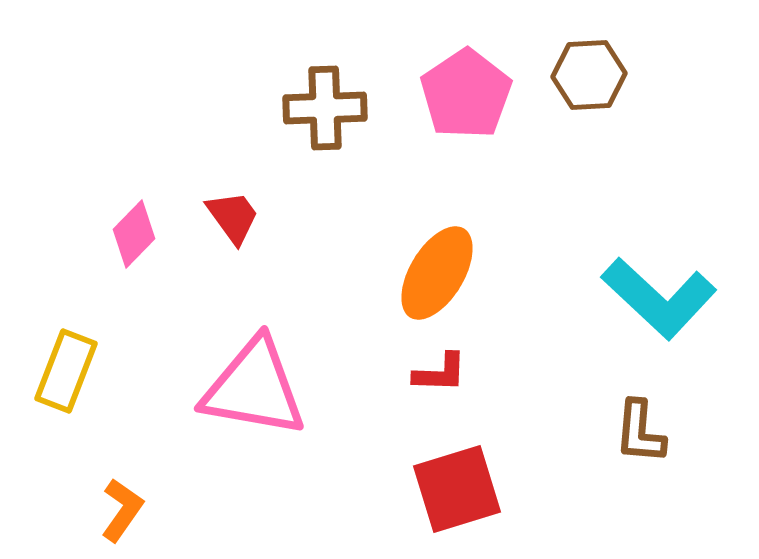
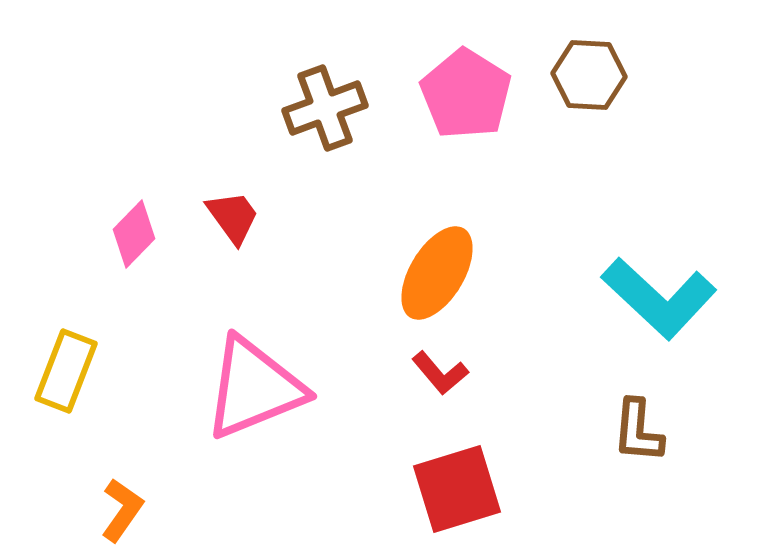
brown hexagon: rotated 6 degrees clockwise
pink pentagon: rotated 6 degrees counterclockwise
brown cross: rotated 18 degrees counterclockwise
red L-shape: rotated 48 degrees clockwise
pink triangle: rotated 32 degrees counterclockwise
brown L-shape: moved 2 px left, 1 px up
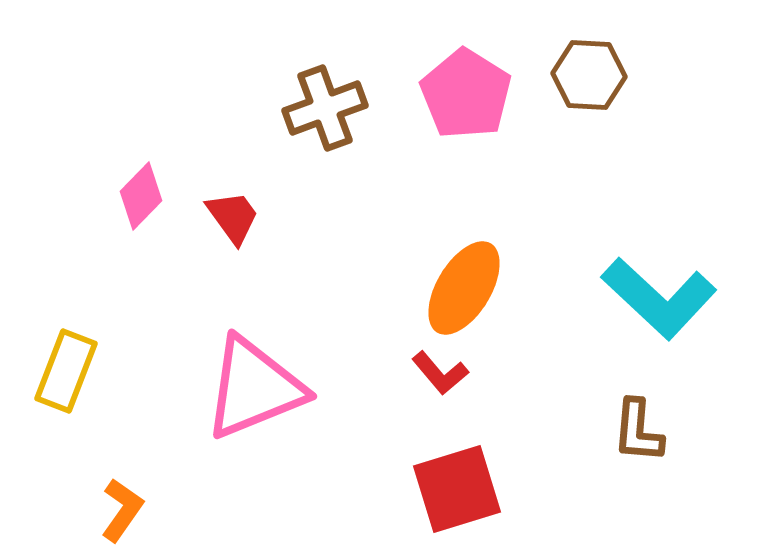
pink diamond: moved 7 px right, 38 px up
orange ellipse: moved 27 px right, 15 px down
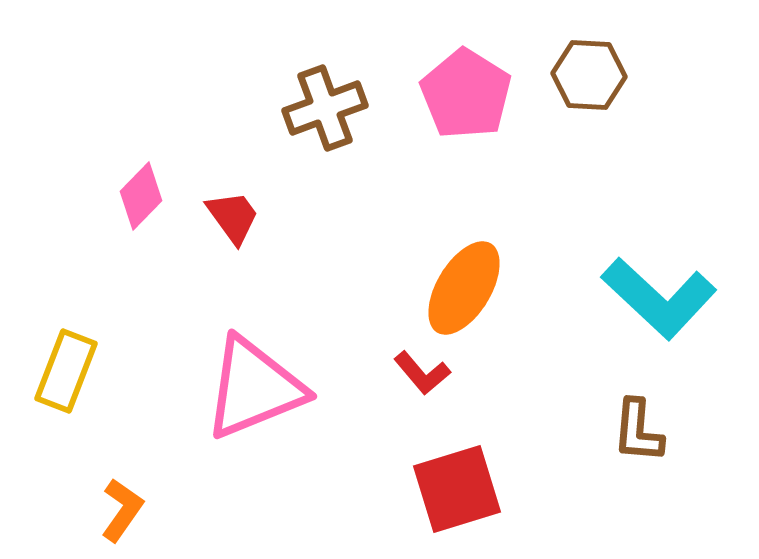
red L-shape: moved 18 px left
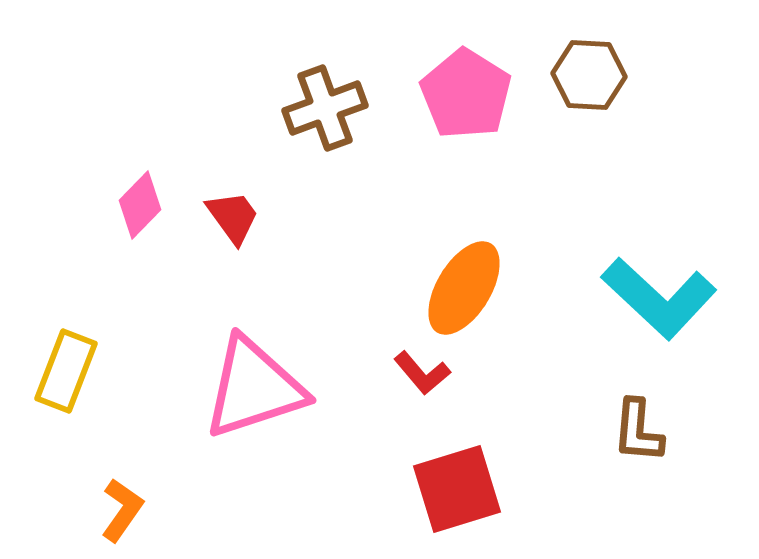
pink diamond: moved 1 px left, 9 px down
pink triangle: rotated 4 degrees clockwise
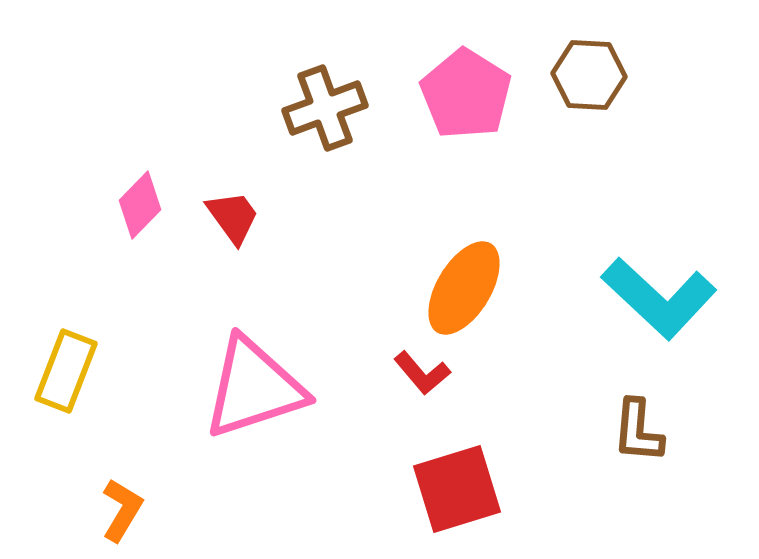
orange L-shape: rotated 4 degrees counterclockwise
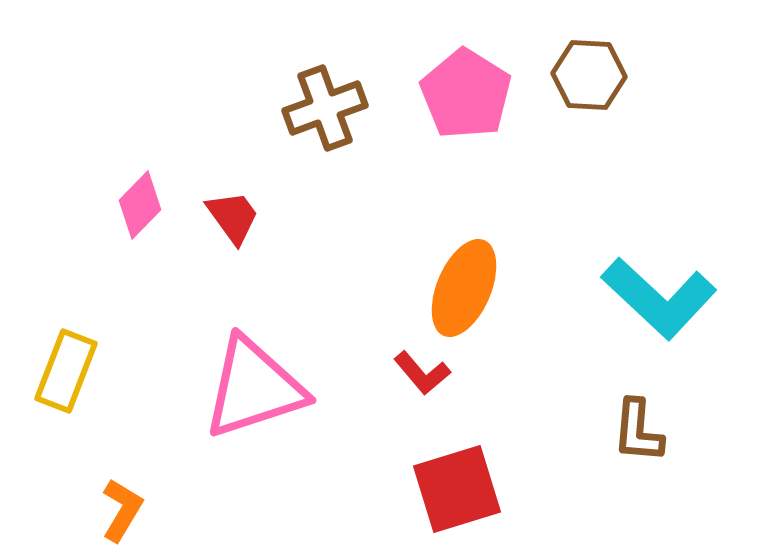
orange ellipse: rotated 8 degrees counterclockwise
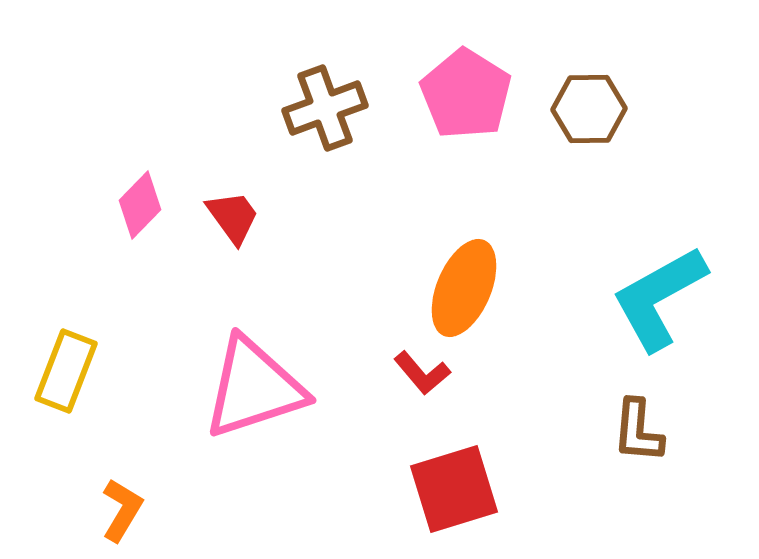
brown hexagon: moved 34 px down; rotated 4 degrees counterclockwise
cyan L-shape: rotated 108 degrees clockwise
red square: moved 3 px left
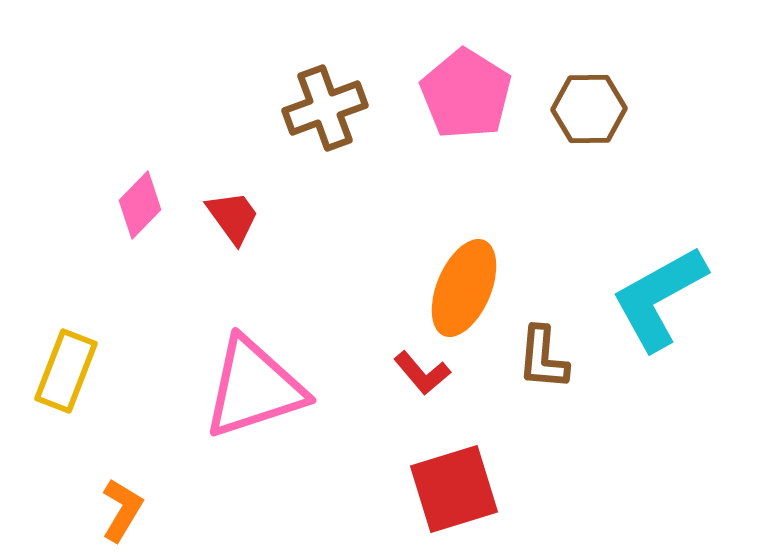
brown L-shape: moved 95 px left, 73 px up
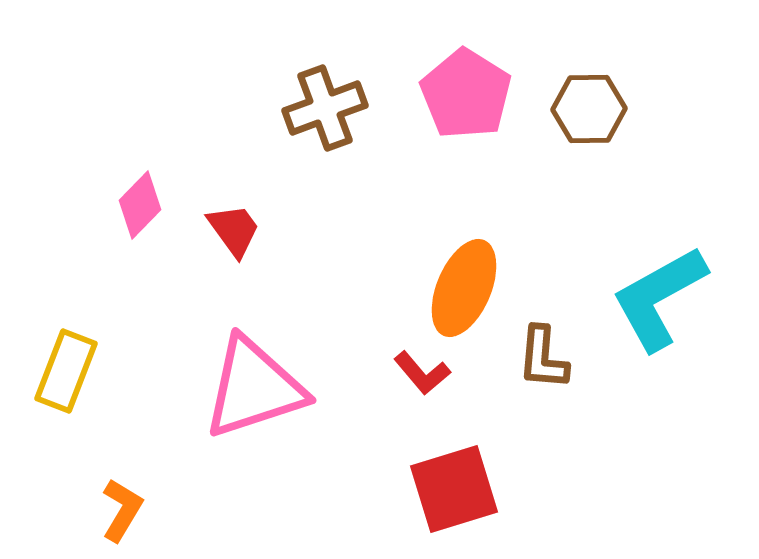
red trapezoid: moved 1 px right, 13 px down
